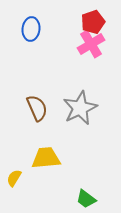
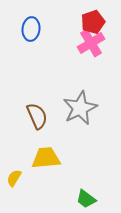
pink cross: moved 1 px up
brown semicircle: moved 8 px down
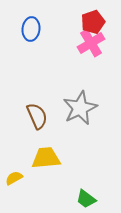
yellow semicircle: rotated 30 degrees clockwise
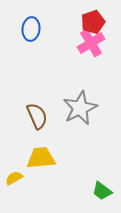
yellow trapezoid: moved 5 px left
green trapezoid: moved 16 px right, 8 px up
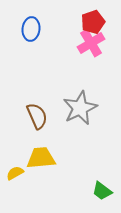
yellow semicircle: moved 1 px right, 5 px up
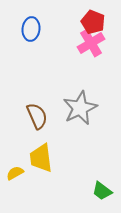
red pentagon: rotated 30 degrees counterclockwise
yellow trapezoid: rotated 92 degrees counterclockwise
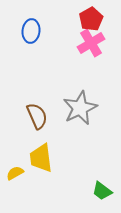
red pentagon: moved 2 px left, 3 px up; rotated 20 degrees clockwise
blue ellipse: moved 2 px down
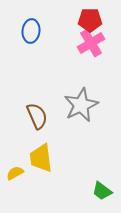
red pentagon: moved 1 px left, 1 px down; rotated 30 degrees clockwise
gray star: moved 1 px right, 3 px up
